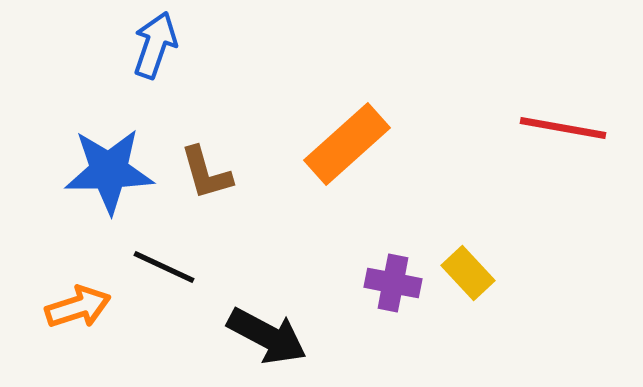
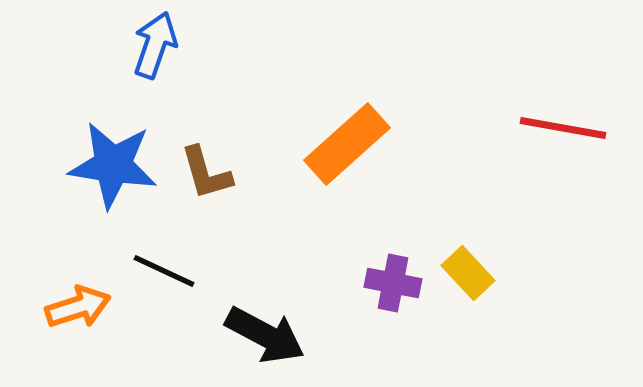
blue star: moved 4 px right, 6 px up; rotated 10 degrees clockwise
black line: moved 4 px down
black arrow: moved 2 px left, 1 px up
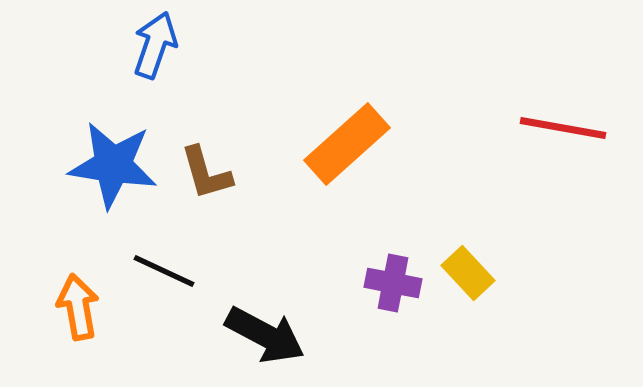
orange arrow: rotated 82 degrees counterclockwise
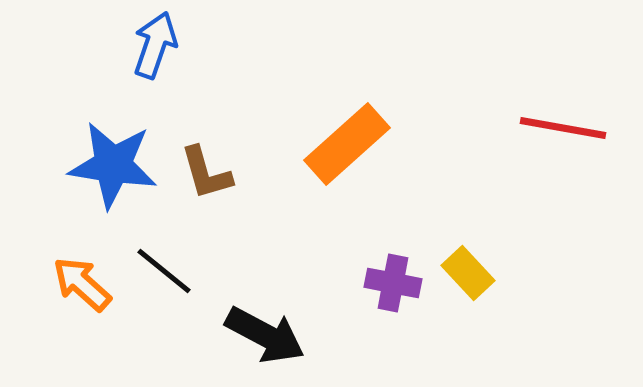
black line: rotated 14 degrees clockwise
orange arrow: moved 4 px right, 23 px up; rotated 38 degrees counterclockwise
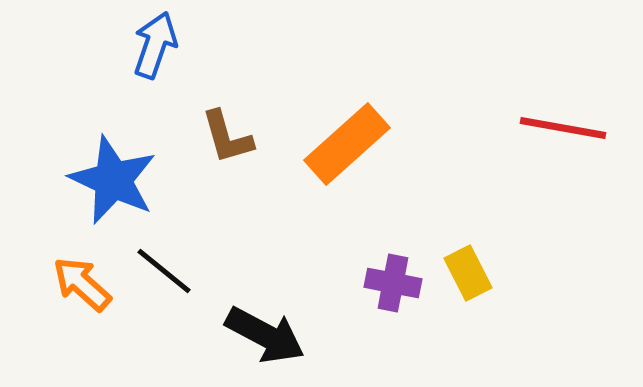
blue star: moved 15 px down; rotated 16 degrees clockwise
brown L-shape: moved 21 px right, 36 px up
yellow rectangle: rotated 16 degrees clockwise
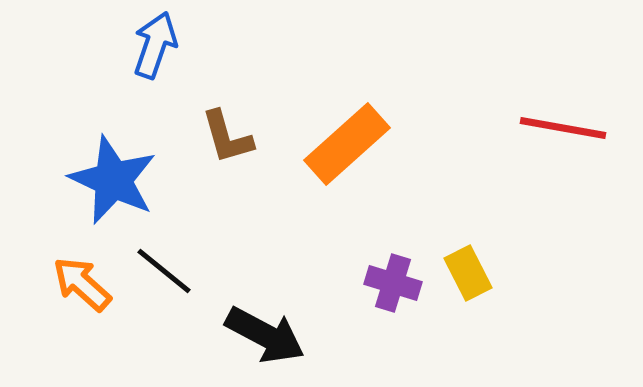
purple cross: rotated 6 degrees clockwise
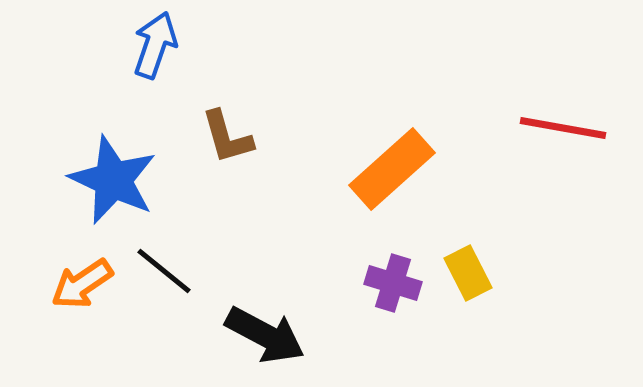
orange rectangle: moved 45 px right, 25 px down
orange arrow: rotated 76 degrees counterclockwise
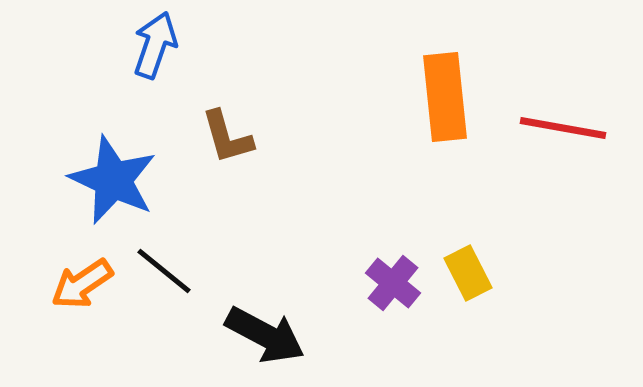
orange rectangle: moved 53 px right, 72 px up; rotated 54 degrees counterclockwise
purple cross: rotated 22 degrees clockwise
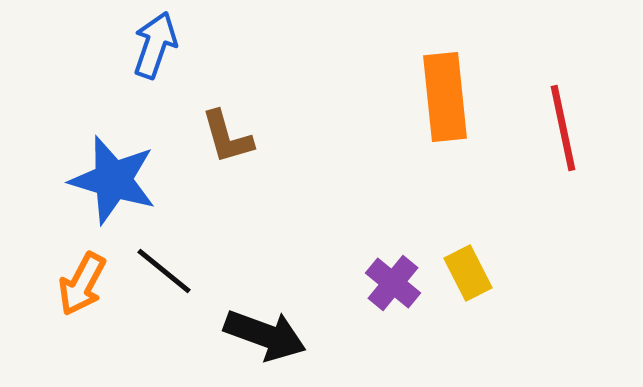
red line: rotated 68 degrees clockwise
blue star: rotated 8 degrees counterclockwise
orange arrow: rotated 28 degrees counterclockwise
black arrow: rotated 8 degrees counterclockwise
